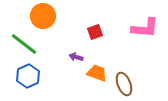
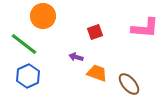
brown ellipse: moved 5 px right; rotated 20 degrees counterclockwise
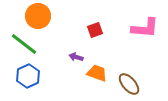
orange circle: moved 5 px left
red square: moved 2 px up
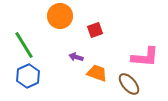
orange circle: moved 22 px right
pink L-shape: moved 29 px down
green line: moved 1 px down; rotated 20 degrees clockwise
